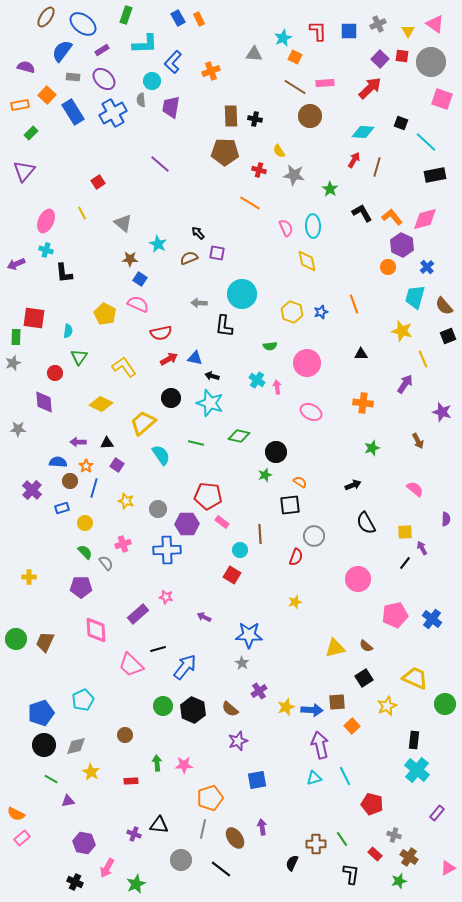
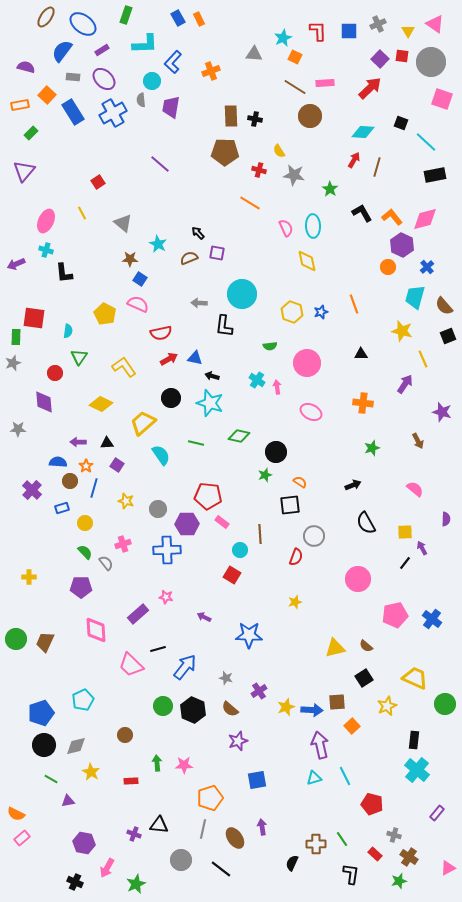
gray star at (242, 663): moved 16 px left, 15 px down; rotated 16 degrees counterclockwise
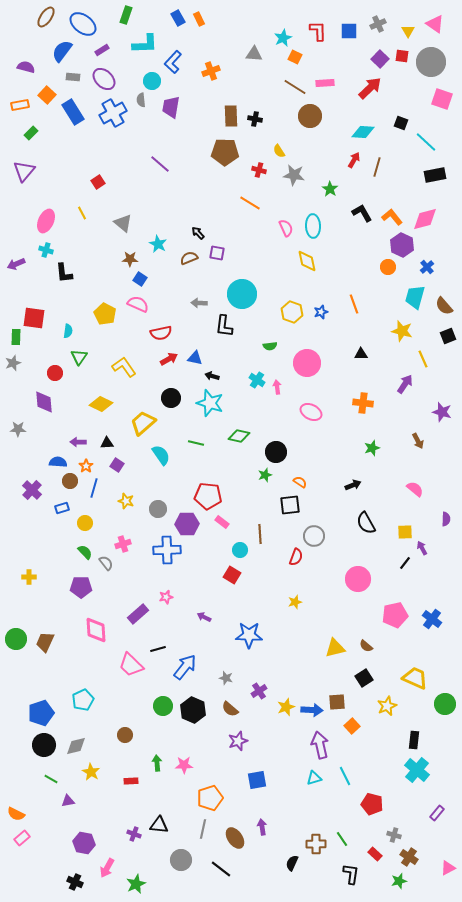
pink star at (166, 597): rotated 24 degrees counterclockwise
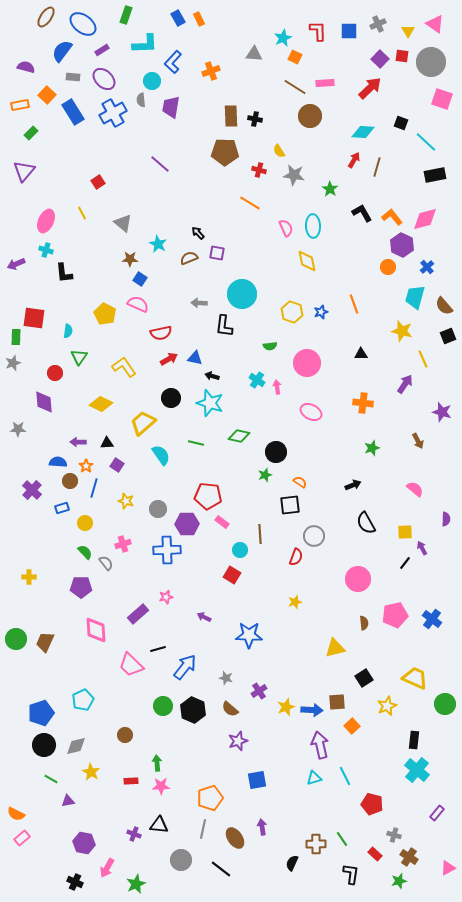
brown semicircle at (366, 646): moved 2 px left, 23 px up; rotated 136 degrees counterclockwise
pink star at (184, 765): moved 23 px left, 21 px down
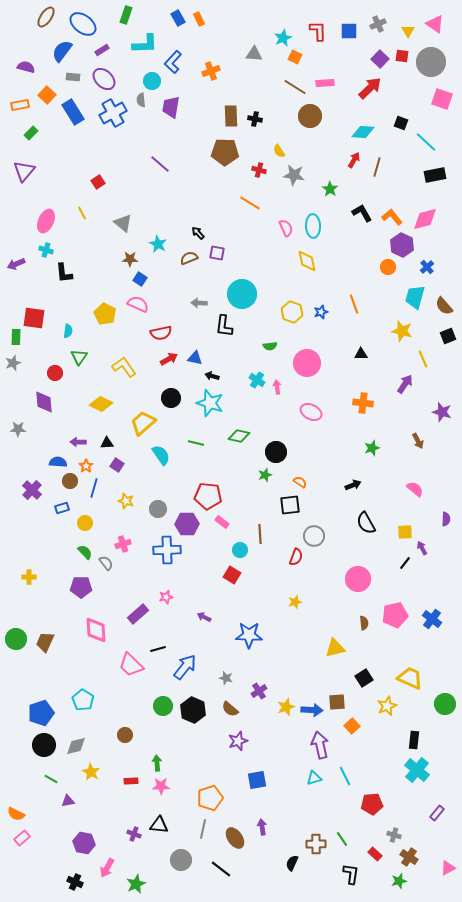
yellow trapezoid at (415, 678): moved 5 px left
cyan pentagon at (83, 700): rotated 15 degrees counterclockwise
red pentagon at (372, 804): rotated 20 degrees counterclockwise
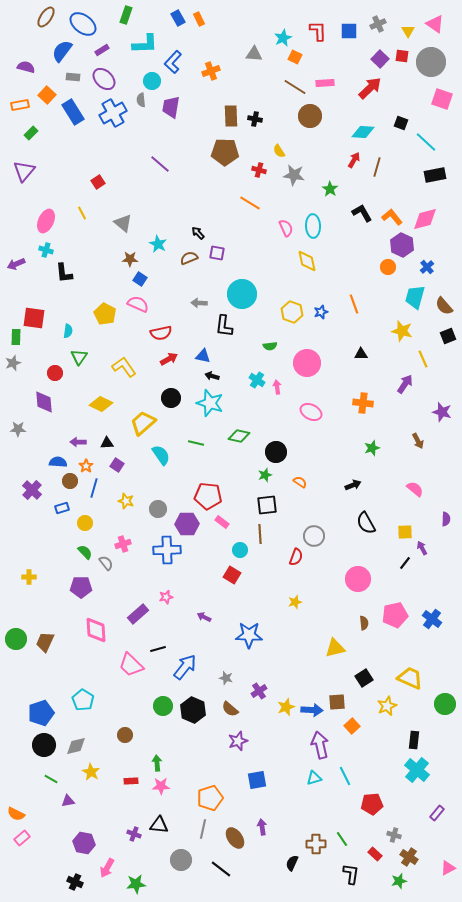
blue triangle at (195, 358): moved 8 px right, 2 px up
black square at (290, 505): moved 23 px left
green star at (136, 884): rotated 18 degrees clockwise
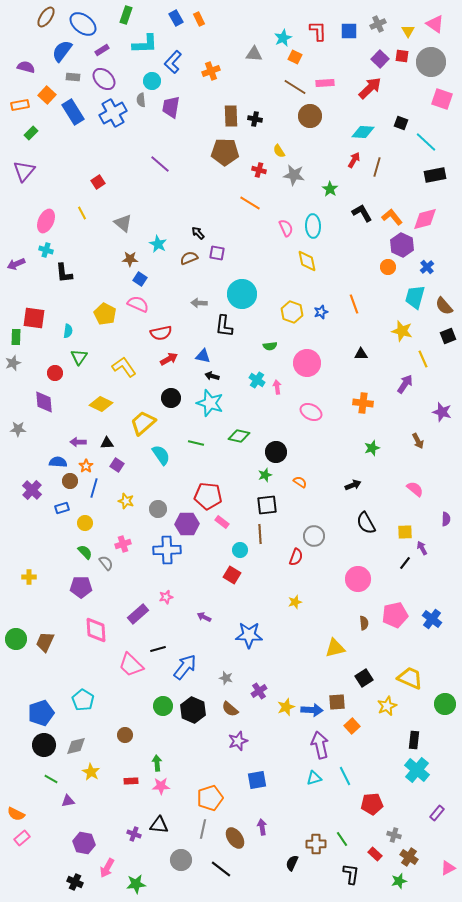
blue rectangle at (178, 18): moved 2 px left
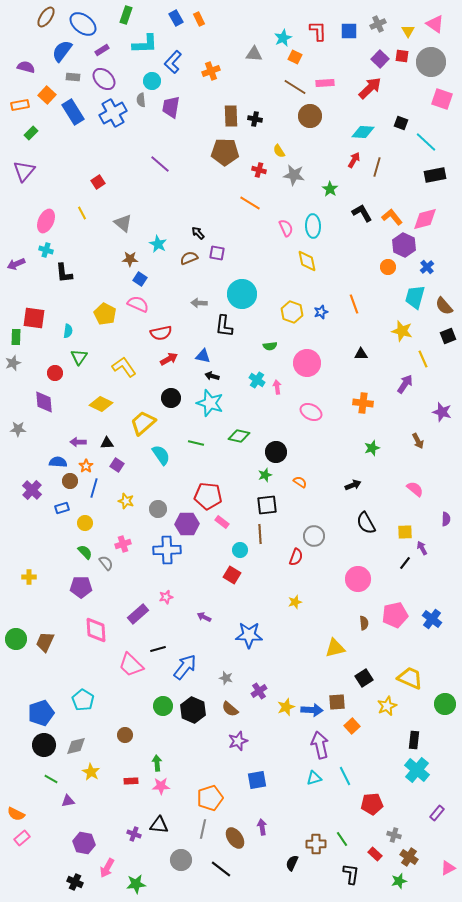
purple hexagon at (402, 245): moved 2 px right
